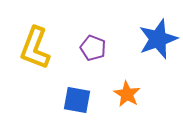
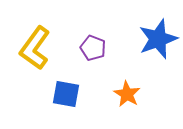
yellow L-shape: rotated 15 degrees clockwise
blue square: moved 11 px left, 6 px up
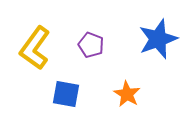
purple pentagon: moved 2 px left, 3 px up
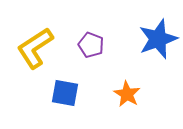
yellow L-shape: rotated 21 degrees clockwise
blue square: moved 1 px left, 1 px up
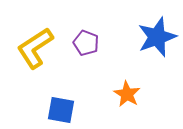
blue star: moved 1 px left, 2 px up
purple pentagon: moved 5 px left, 2 px up
blue square: moved 4 px left, 17 px down
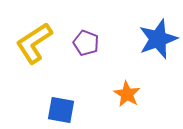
blue star: moved 1 px right, 2 px down
yellow L-shape: moved 1 px left, 5 px up
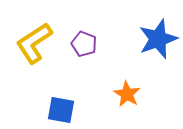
purple pentagon: moved 2 px left, 1 px down
